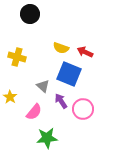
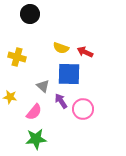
blue square: rotated 20 degrees counterclockwise
yellow star: rotated 24 degrees counterclockwise
green star: moved 11 px left, 1 px down
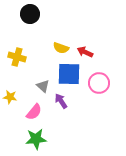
pink circle: moved 16 px right, 26 px up
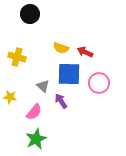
green star: rotated 20 degrees counterclockwise
